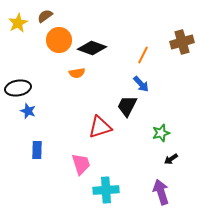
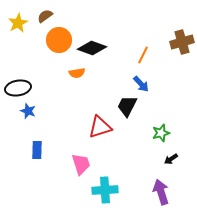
cyan cross: moved 1 px left
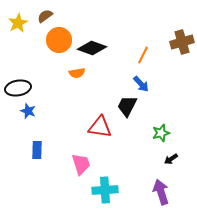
red triangle: rotated 25 degrees clockwise
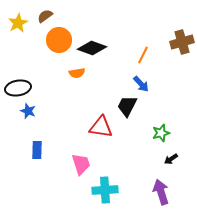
red triangle: moved 1 px right
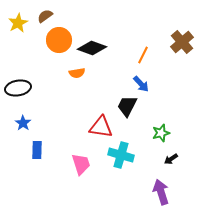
brown cross: rotated 25 degrees counterclockwise
blue star: moved 5 px left, 12 px down; rotated 14 degrees clockwise
cyan cross: moved 16 px right, 35 px up; rotated 20 degrees clockwise
